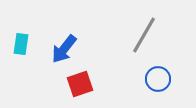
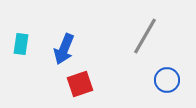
gray line: moved 1 px right, 1 px down
blue arrow: rotated 16 degrees counterclockwise
blue circle: moved 9 px right, 1 px down
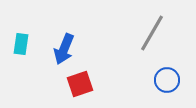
gray line: moved 7 px right, 3 px up
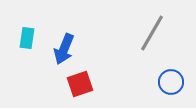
cyan rectangle: moved 6 px right, 6 px up
blue circle: moved 4 px right, 2 px down
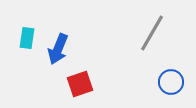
blue arrow: moved 6 px left
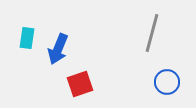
gray line: rotated 15 degrees counterclockwise
blue circle: moved 4 px left
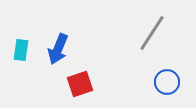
gray line: rotated 18 degrees clockwise
cyan rectangle: moved 6 px left, 12 px down
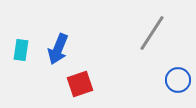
blue circle: moved 11 px right, 2 px up
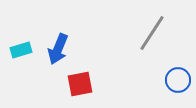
cyan rectangle: rotated 65 degrees clockwise
red square: rotated 8 degrees clockwise
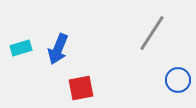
cyan rectangle: moved 2 px up
red square: moved 1 px right, 4 px down
